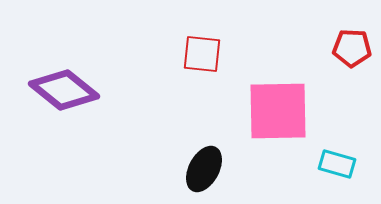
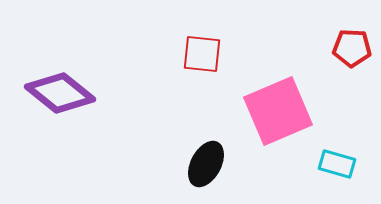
purple diamond: moved 4 px left, 3 px down
pink square: rotated 22 degrees counterclockwise
black ellipse: moved 2 px right, 5 px up
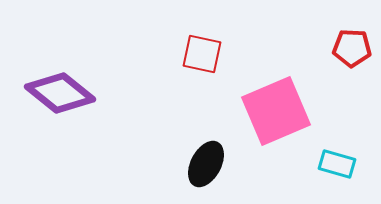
red square: rotated 6 degrees clockwise
pink square: moved 2 px left
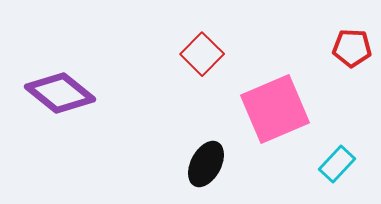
red square: rotated 33 degrees clockwise
pink square: moved 1 px left, 2 px up
cyan rectangle: rotated 63 degrees counterclockwise
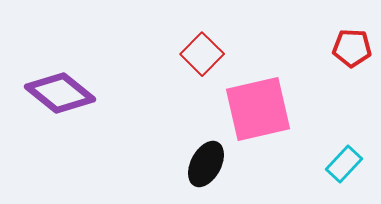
pink square: moved 17 px left; rotated 10 degrees clockwise
cyan rectangle: moved 7 px right
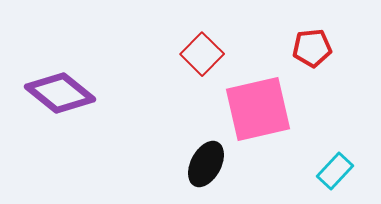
red pentagon: moved 40 px left; rotated 9 degrees counterclockwise
cyan rectangle: moved 9 px left, 7 px down
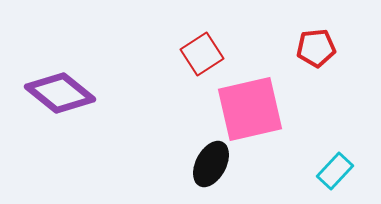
red pentagon: moved 4 px right
red square: rotated 12 degrees clockwise
pink square: moved 8 px left
black ellipse: moved 5 px right
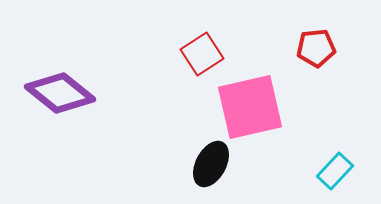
pink square: moved 2 px up
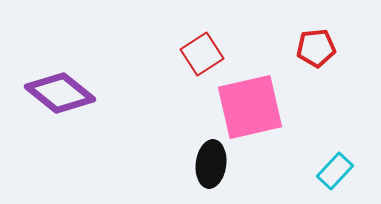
black ellipse: rotated 21 degrees counterclockwise
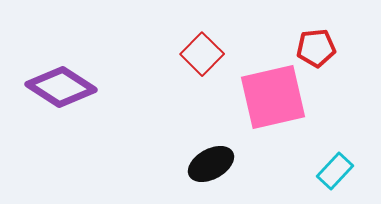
red square: rotated 12 degrees counterclockwise
purple diamond: moved 1 px right, 6 px up; rotated 6 degrees counterclockwise
pink square: moved 23 px right, 10 px up
black ellipse: rotated 54 degrees clockwise
